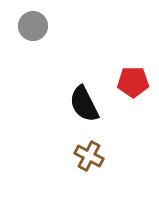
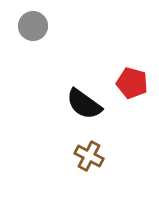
red pentagon: moved 1 px left, 1 px down; rotated 16 degrees clockwise
black semicircle: rotated 27 degrees counterclockwise
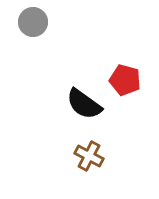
gray circle: moved 4 px up
red pentagon: moved 7 px left, 3 px up
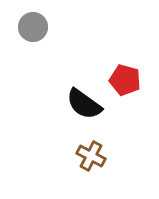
gray circle: moved 5 px down
brown cross: moved 2 px right
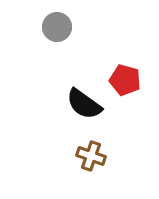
gray circle: moved 24 px right
brown cross: rotated 8 degrees counterclockwise
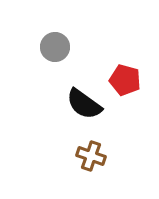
gray circle: moved 2 px left, 20 px down
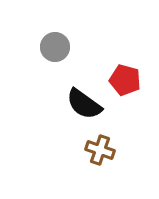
brown cross: moved 9 px right, 6 px up
